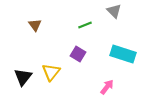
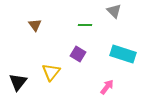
green line: rotated 24 degrees clockwise
black triangle: moved 5 px left, 5 px down
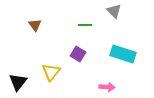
pink arrow: rotated 56 degrees clockwise
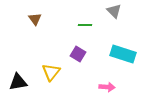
brown triangle: moved 6 px up
black triangle: rotated 42 degrees clockwise
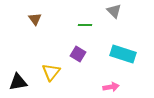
pink arrow: moved 4 px right; rotated 14 degrees counterclockwise
